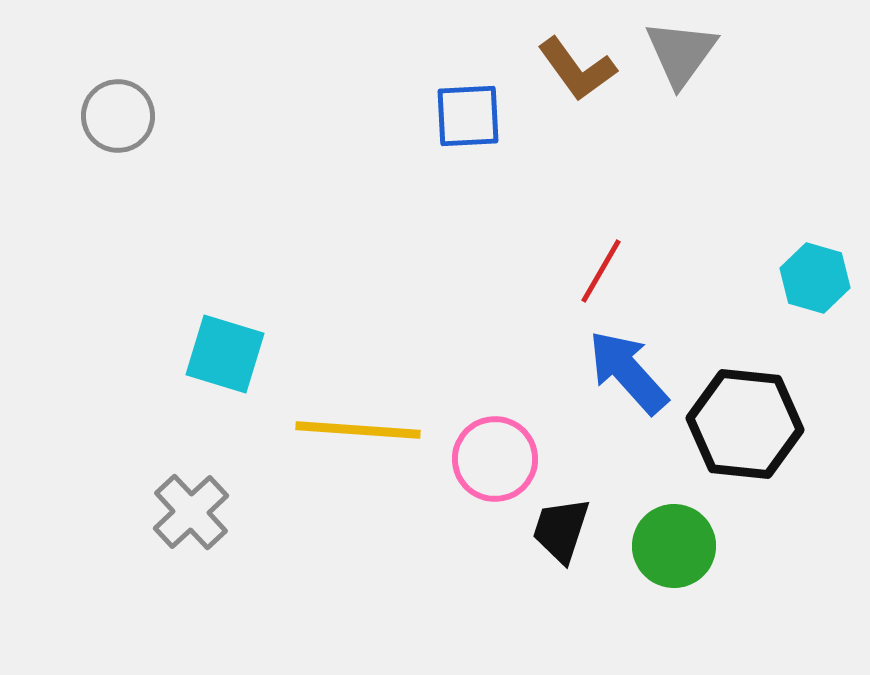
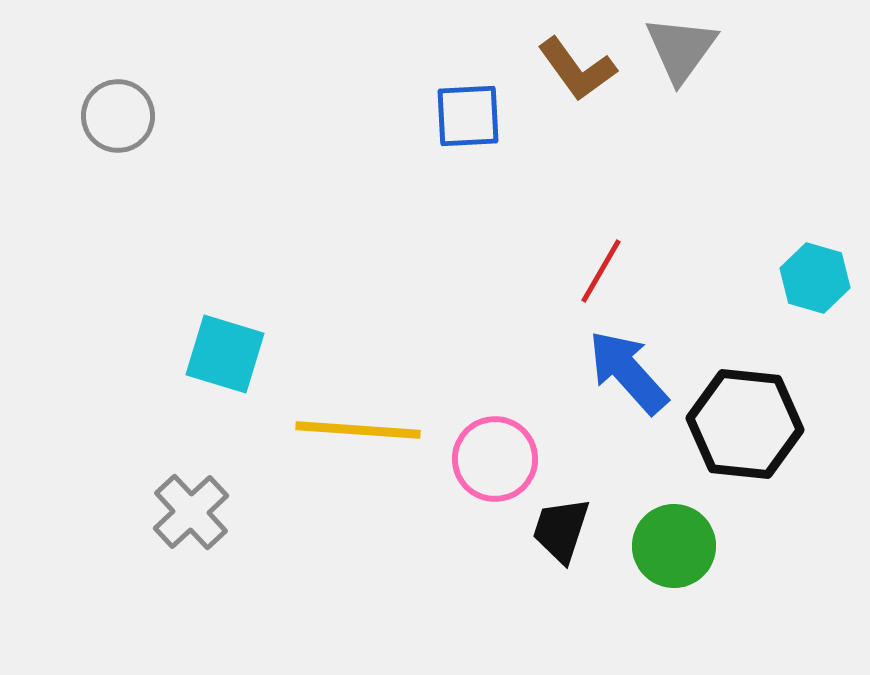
gray triangle: moved 4 px up
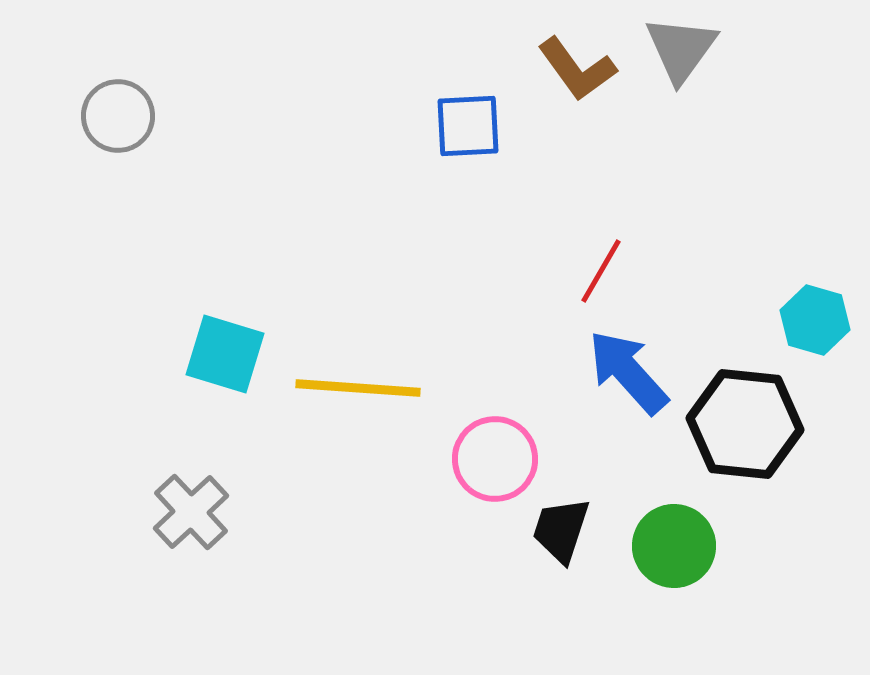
blue square: moved 10 px down
cyan hexagon: moved 42 px down
yellow line: moved 42 px up
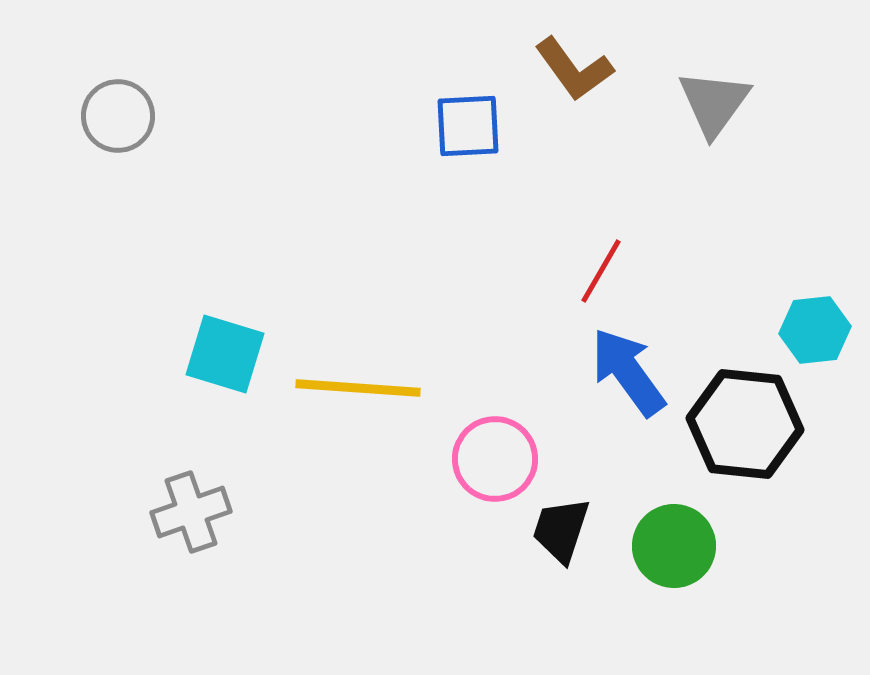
gray triangle: moved 33 px right, 54 px down
brown L-shape: moved 3 px left
cyan hexagon: moved 10 px down; rotated 22 degrees counterclockwise
blue arrow: rotated 6 degrees clockwise
gray cross: rotated 24 degrees clockwise
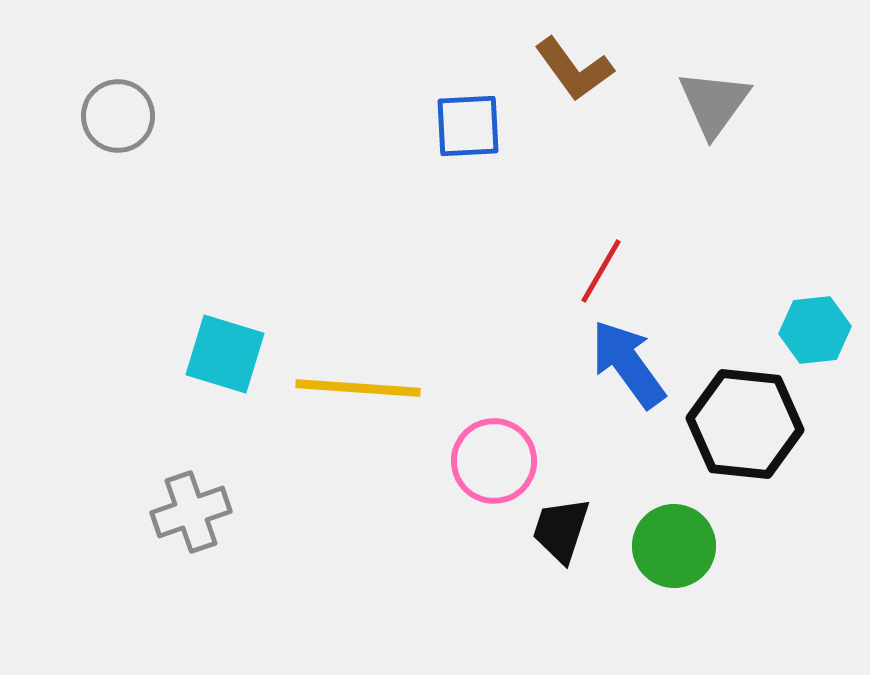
blue arrow: moved 8 px up
pink circle: moved 1 px left, 2 px down
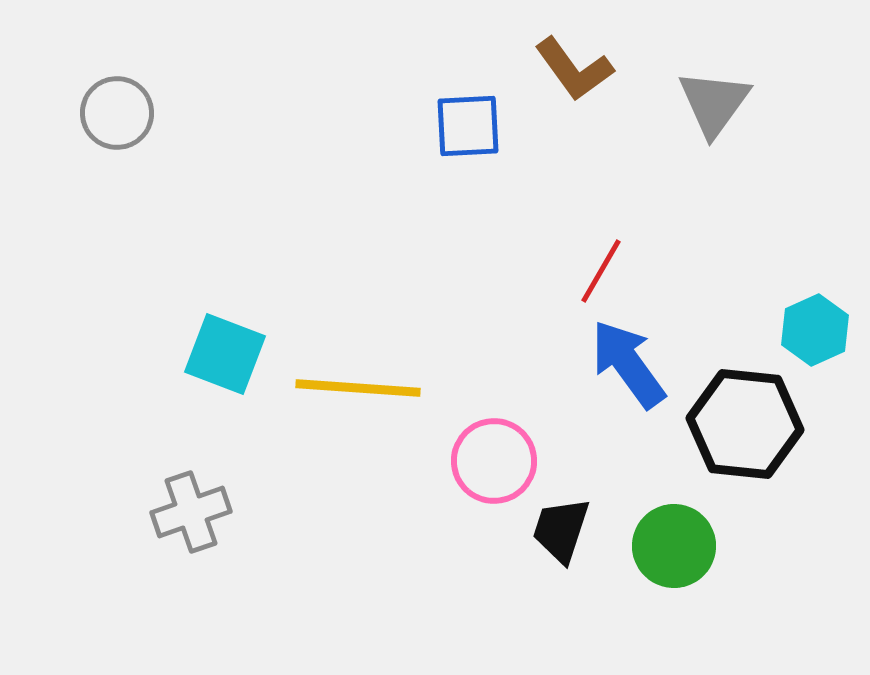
gray circle: moved 1 px left, 3 px up
cyan hexagon: rotated 18 degrees counterclockwise
cyan square: rotated 4 degrees clockwise
